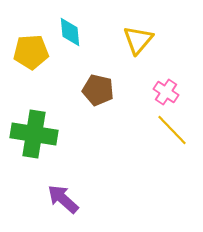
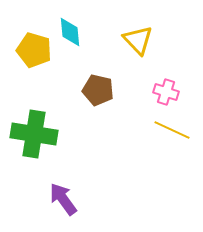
yellow triangle: rotated 24 degrees counterclockwise
yellow pentagon: moved 3 px right, 2 px up; rotated 20 degrees clockwise
pink cross: rotated 15 degrees counterclockwise
yellow line: rotated 21 degrees counterclockwise
purple arrow: rotated 12 degrees clockwise
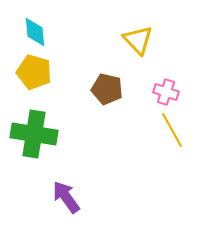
cyan diamond: moved 35 px left
yellow pentagon: moved 22 px down
brown pentagon: moved 9 px right, 1 px up
yellow line: rotated 36 degrees clockwise
purple arrow: moved 3 px right, 2 px up
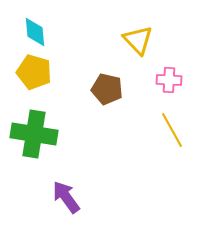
pink cross: moved 3 px right, 12 px up; rotated 15 degrees counterclockwise
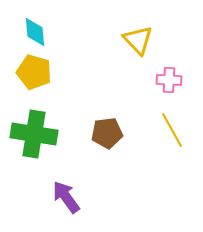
brown pentagon: moved 44 px down; rotated 20 degrees counterclockwise
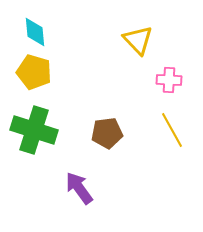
green cross: moved 4 px up; rotated 9 degrees clockwise
purple arrow: moved 13 px right, 9 px up
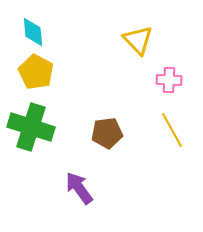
cyan diamond: moved 2 px left
yellow pentagon: moved 2 px right; rotated 12 degrees clockwise
green cross: moved 3 px left, 3 px up
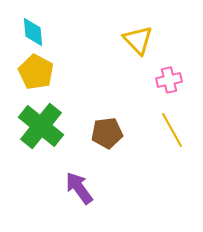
pink cross: rotated 15 degrees counterclockwise
green cross: moved 10 px right, 1 px up; rotated 21 degrees clockwise
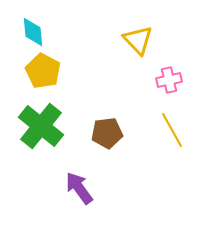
yellow pentagon: moved 7 px right, 1 px up
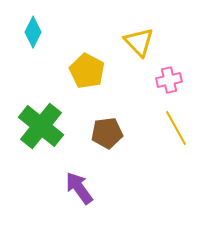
cyan diamond: rotated 32 degrees clockwise
yellow triangle: moved 1 px right, 2 px down
yellow pentagon: moved 44 px right
yellow line: moved 4 px right, 2 px up
